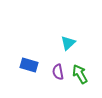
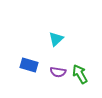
cyan triangle: moved 12 px left, 4 px up
purple semicircle: rotated 70 degrees counterclockwise
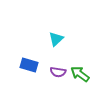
green arrow: rotated 24 degrees counterclockwise
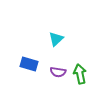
blue rectangle: moved 1 px up
green arrow: rotated 42 degrees clockwise
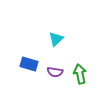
purple semicircle: moved 3 px left
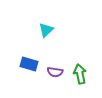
cyan triangle: moved 10 px left, 9 px up
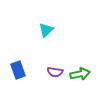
blue rectangle: moved 11 px left, 6 px down; rotated 54 degrees clockwise
green arrow: rotated 90 degrees clockwise
